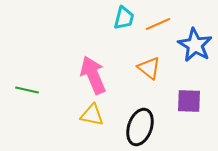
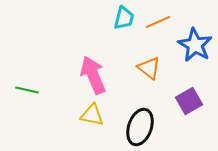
orange line: moved 2 px up
purple square: rotated 32 degrees counterclockwise
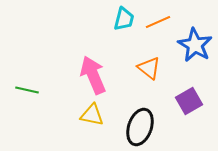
cyan trapezoid: moved 1 px down
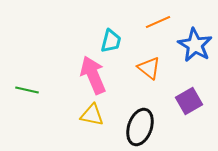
cyan trapezoid: moved 13 px left, 22 px down
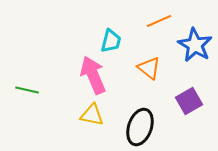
orange line: moved 1 px right, 1 px up
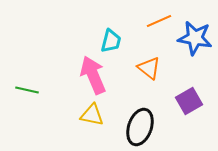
blue star: moved 7 px up; rotated 20 degrees counterclockwise
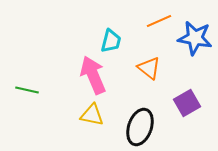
purple square: moved 2 px left, 2 px down
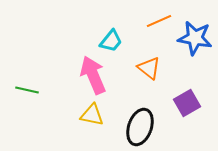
cyan trapezoid: rotated 25 degrees clockwise
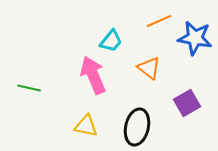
green line: moved 2 px right, 2 px up
yellow triangle: moved 6 px left, 11 px down
black ellipse: moved 3 px left; rotated 6 degrees counterclockwise
